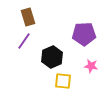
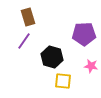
black hexagon: rotated 20 degrees counterclockwise
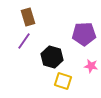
yellow square: rotated 12 degrees clockwise
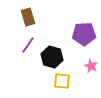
purple line: moved 4 px right, 4 px down
pink star: rotated 16 degrees clockwise
yellow square: moved 1 px left; rotated 12 degrees counterclockwise
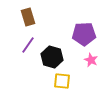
pink star: moved 6 px up
